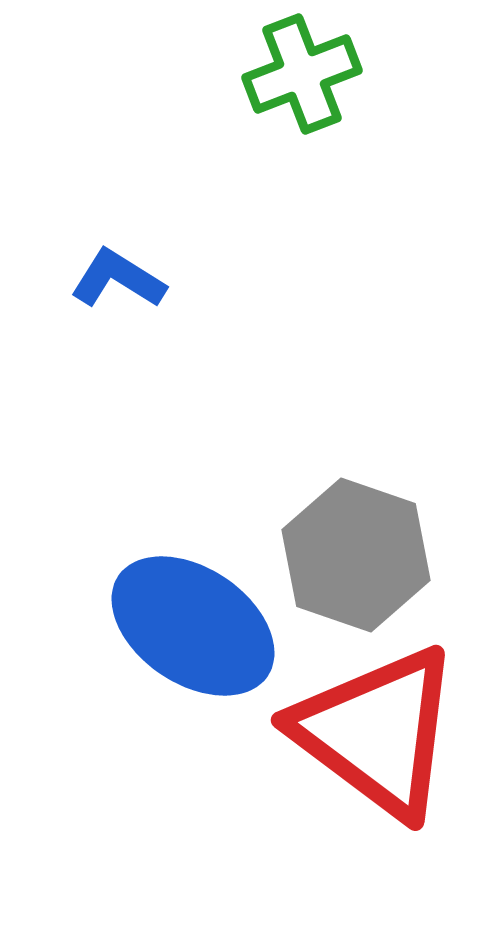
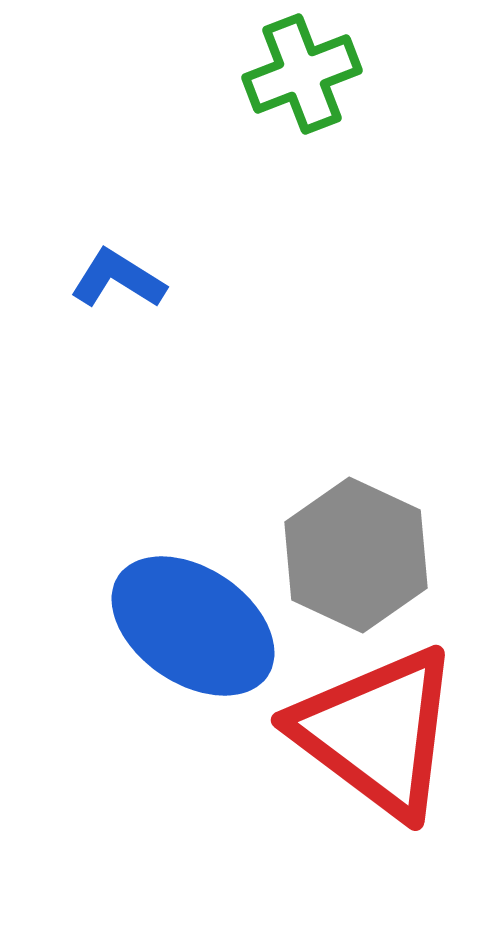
gray hexagon: rotated 6 degrees clockwise
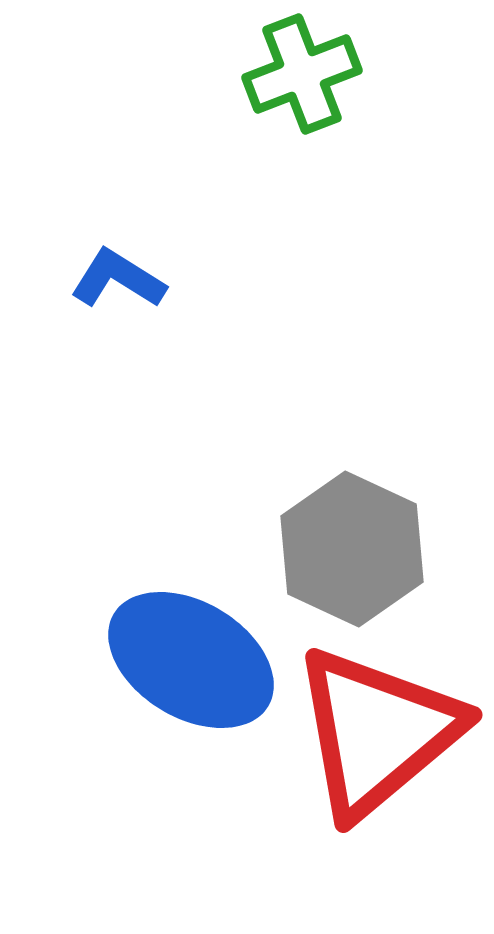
gray hexagon: moved 4 px left, 6 px up
blue ellipse: moved 2 px left, 34 px down; rotated 3 degrees counterclockwise
red triangle: rotated 43 degrees clockwise
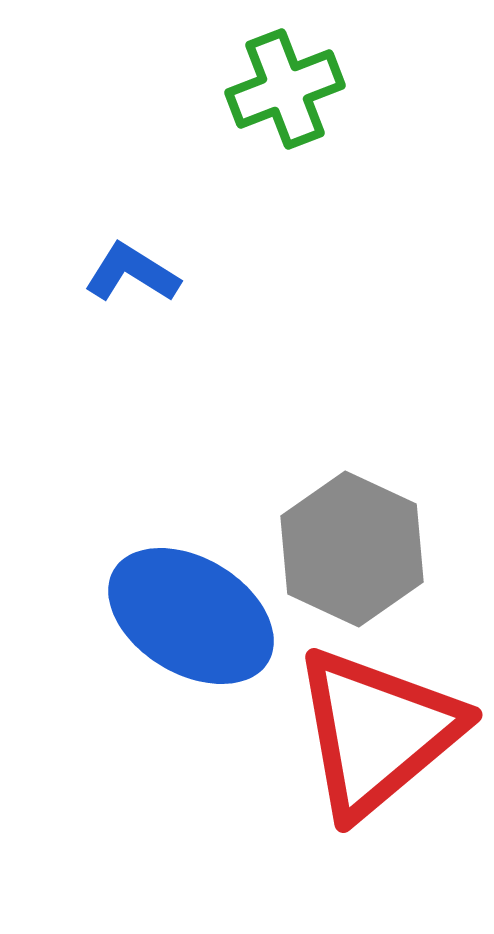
green cross: moved 17 px left, 15 px down
blue L-shape: moved 14 px right, 6 px up
blue ellipse: moved 44 px up
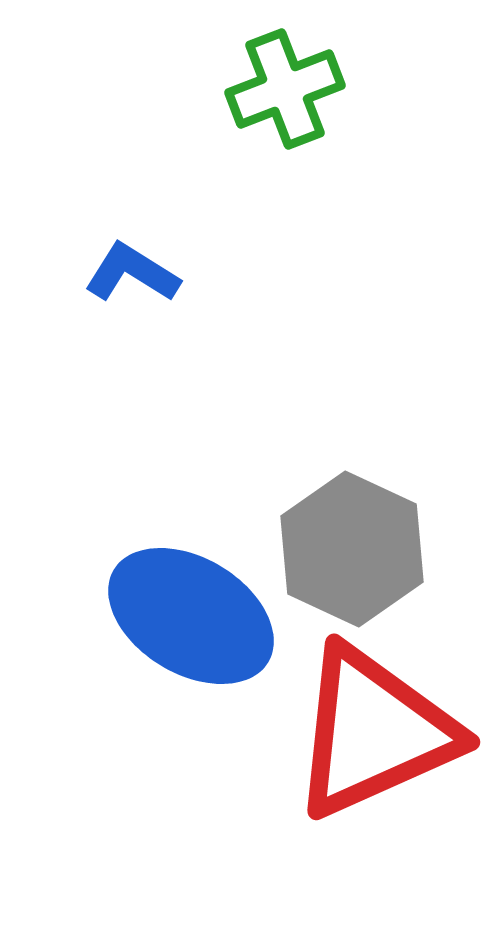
red triangle: moved 3 px left; rotated 16 degrees clockwise
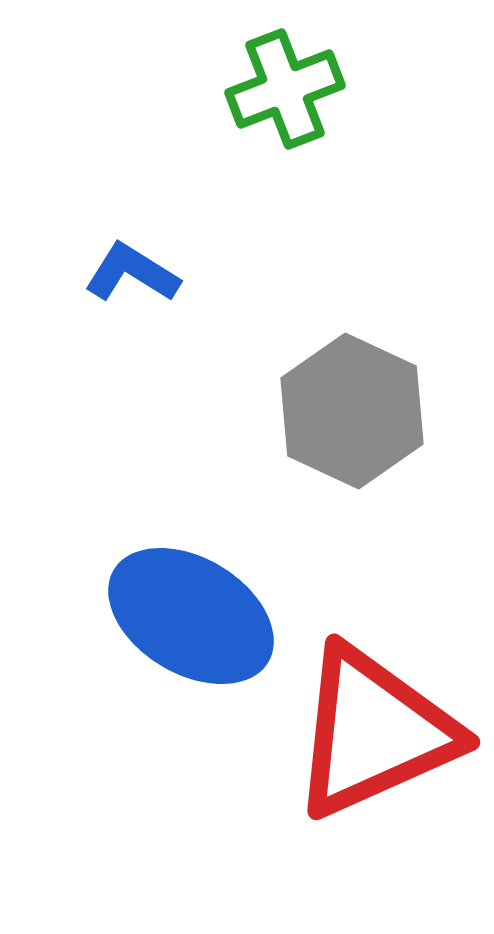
gray hexagon: moved 138 px up
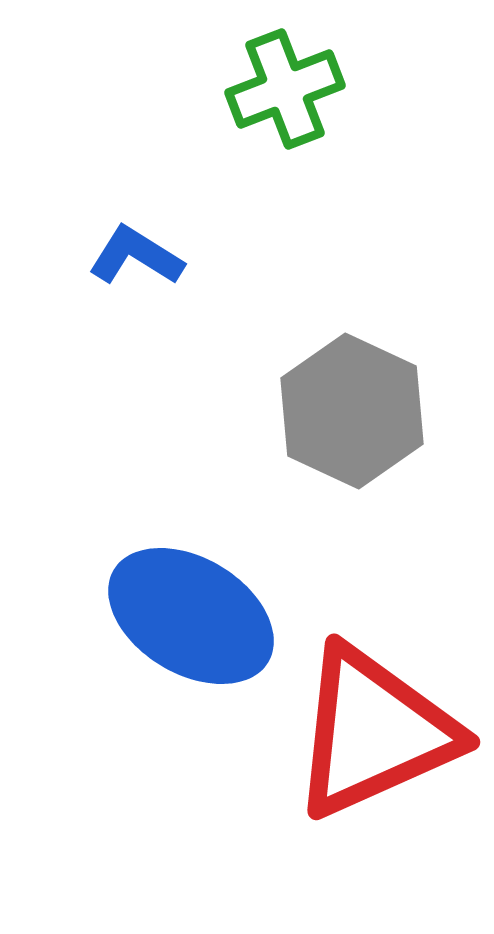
blue L-shape: moved 4 px right, 17 px up
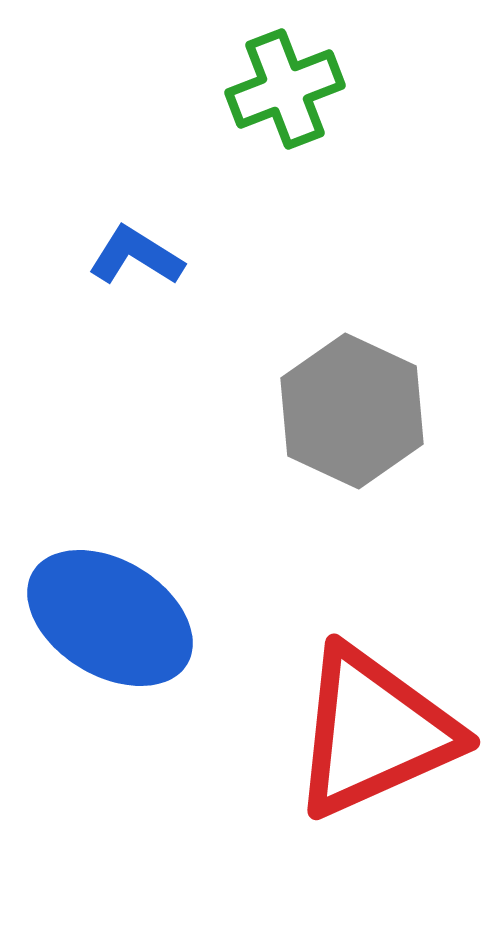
blue ellipse: moved 81 px left, 2 px down
